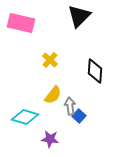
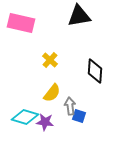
black triangle: rotated 35 degrees clockwise
yellow semicircle: moved 1 px left, 2 px up
blue square: rotated 24 degrees counterclockwise
purple star: moved 5 px left, 17 px up
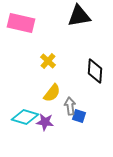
yellow cross: moved 2 px left, 1 px down
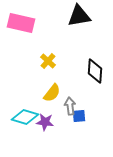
blue square: rotated 24 degrees counterclockwise
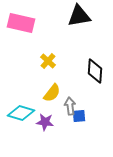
cyan diamond: moved 4 px left, 4 px up
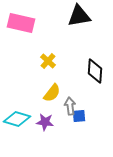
cyan diamond: moved 4 px left, 6 px down
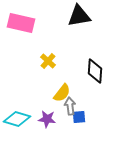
yellow semicircle: moved 10 px right
blue square: moved 1 px down
purple star: moved 2 px right, 3 px up
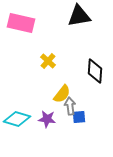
yellow semicircle: moved 1 px down
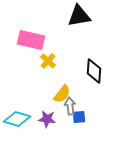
pink rectangle: moved 10 px right, 17 px down
black diamond: moved 1 px left
